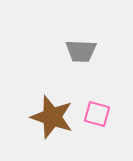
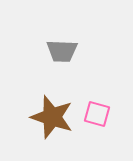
gray trapezoid: moved 19 px left
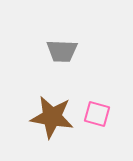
brown star: rotated 9 degrees counterclockwise
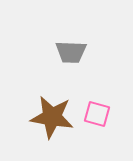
gray trapezoid: moved 9 px right, 1 px down
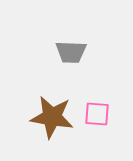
pink square: rotated 12 degrees counterclockwise
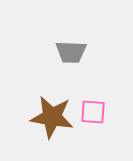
pink square: moved 4 px left, 2 px up
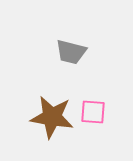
gray trapezoid: rotated 12 degrees clockwise
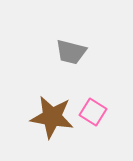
pink square: rotated 28 degrees clockwise
